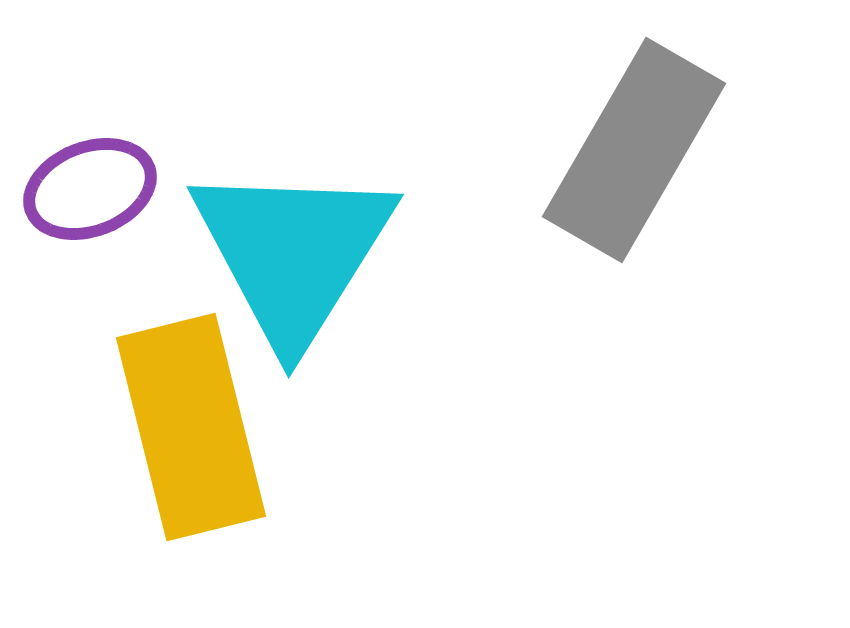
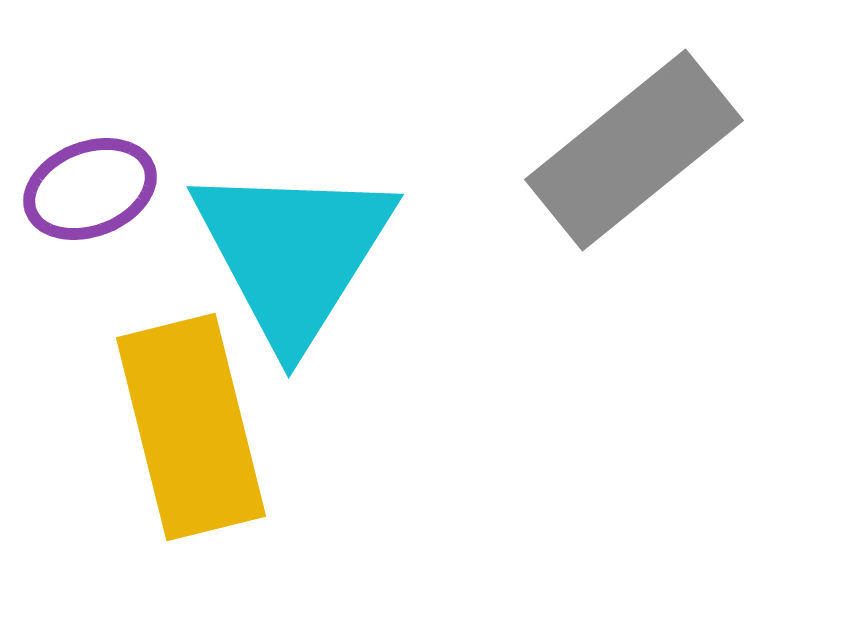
gray rectangle: rotated 21 degrees clockwise
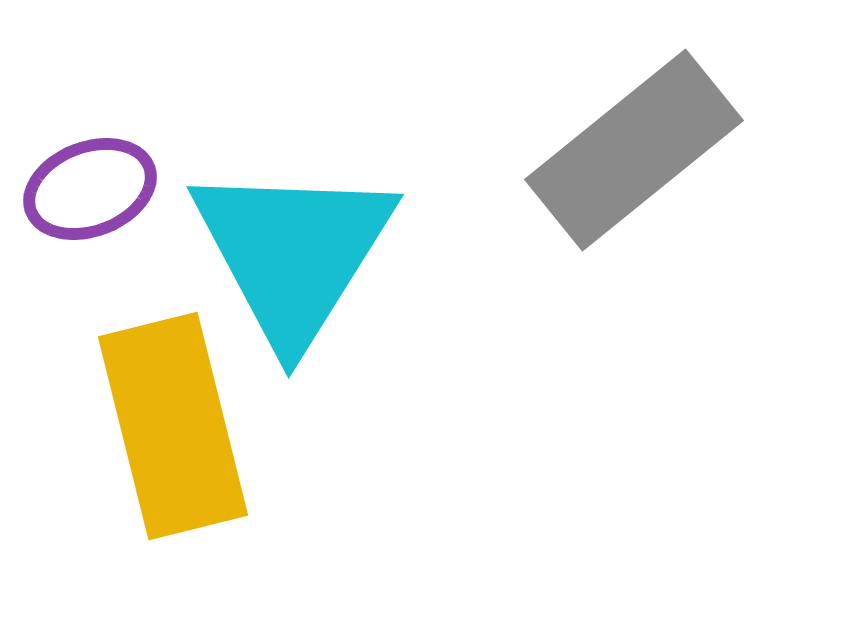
yellow rectangle: moved 18 px left, 1 px up
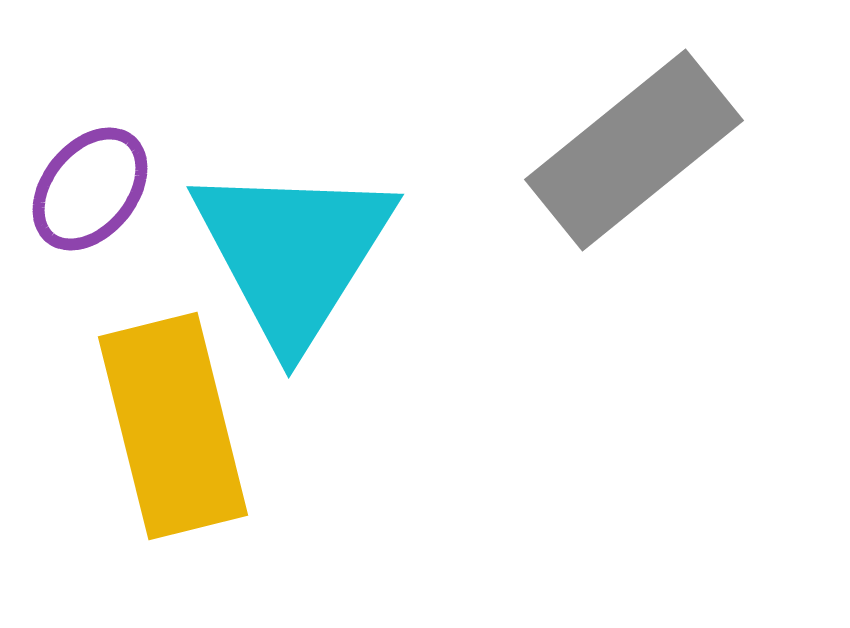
purple ellipse: rotated 30 degrees counterclockwise
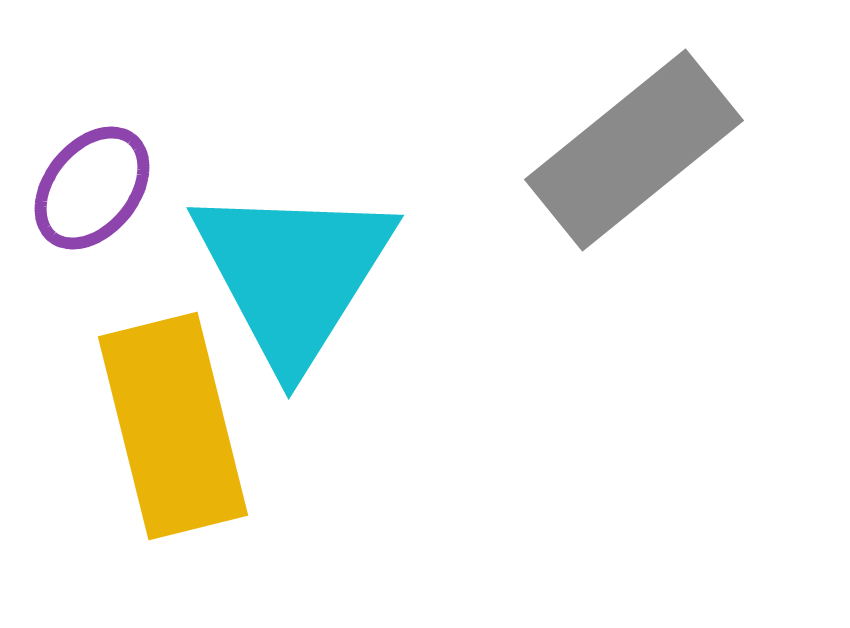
purple ellipse: moved 2 px right, 1 px up
cyan triangle: moved 21 px down
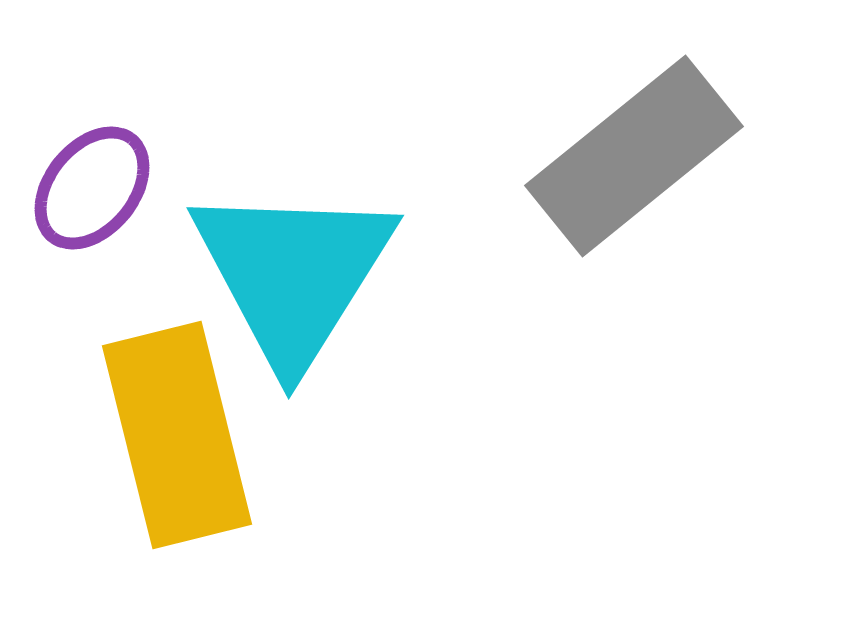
gray rectangle: moved 6 px down
yellow rectangle: moved 4 px right, 9 px down
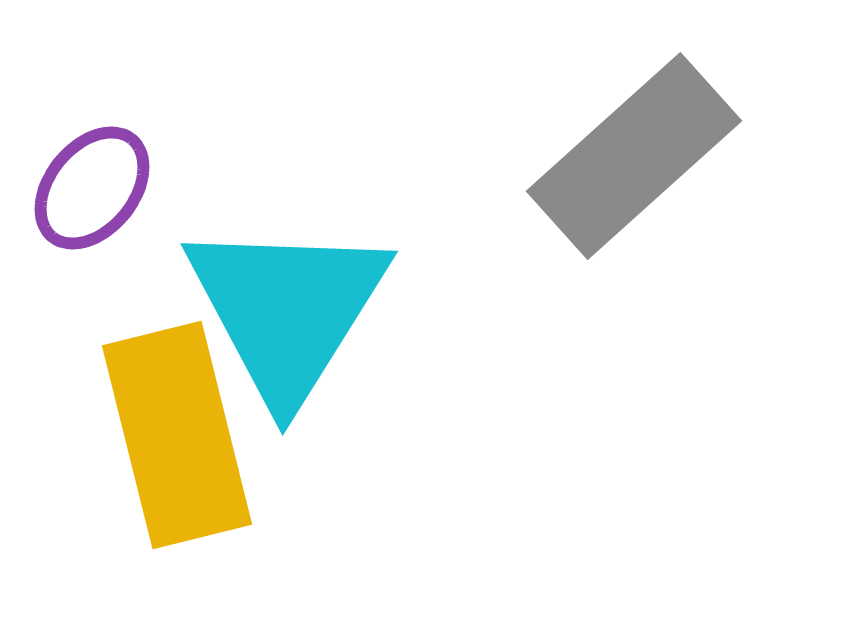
gray rectangle: rotated 3 degrees counterclockwise
cyan triangle: moved 6 px left, 36 px down
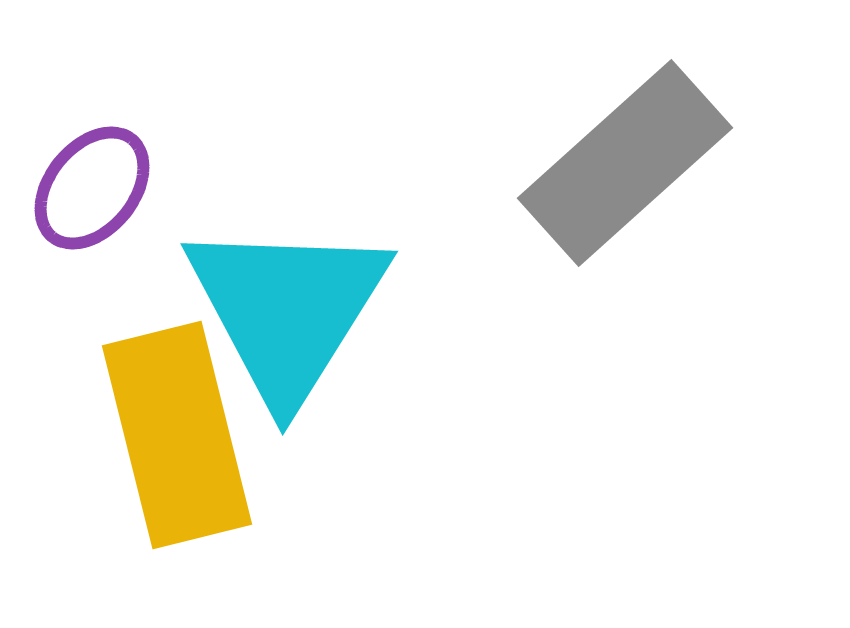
gray rectangle: moved 9 px left, 7 px down
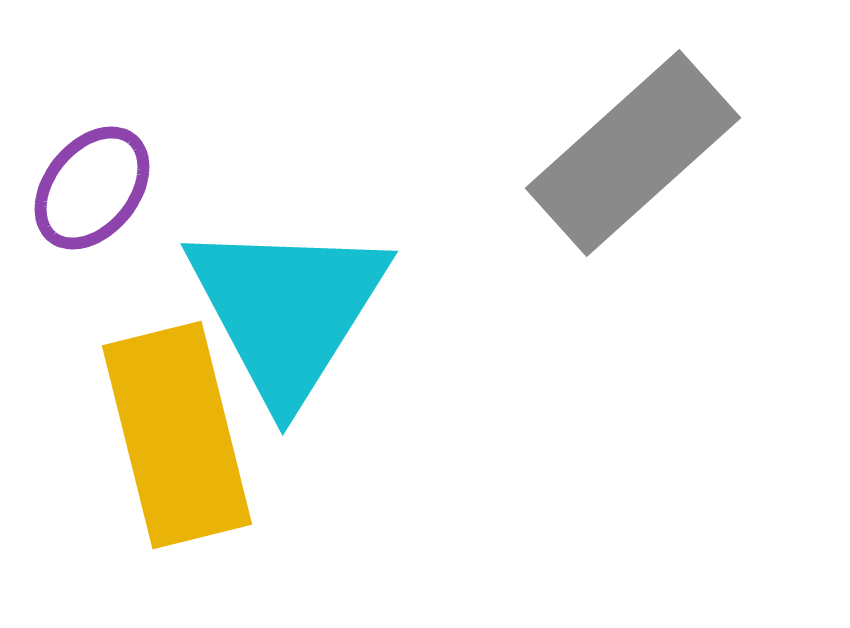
gray rectangle: moved 8 px right, 10 px up
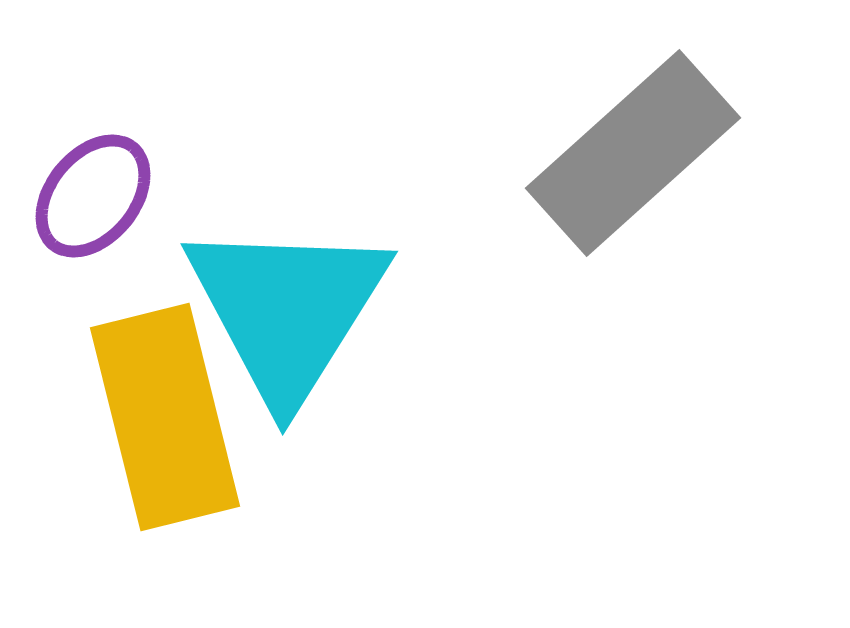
purple ellipse: moved 1 px right, 8 px down
yellow rectangle: moved 12 px left, 18 px up
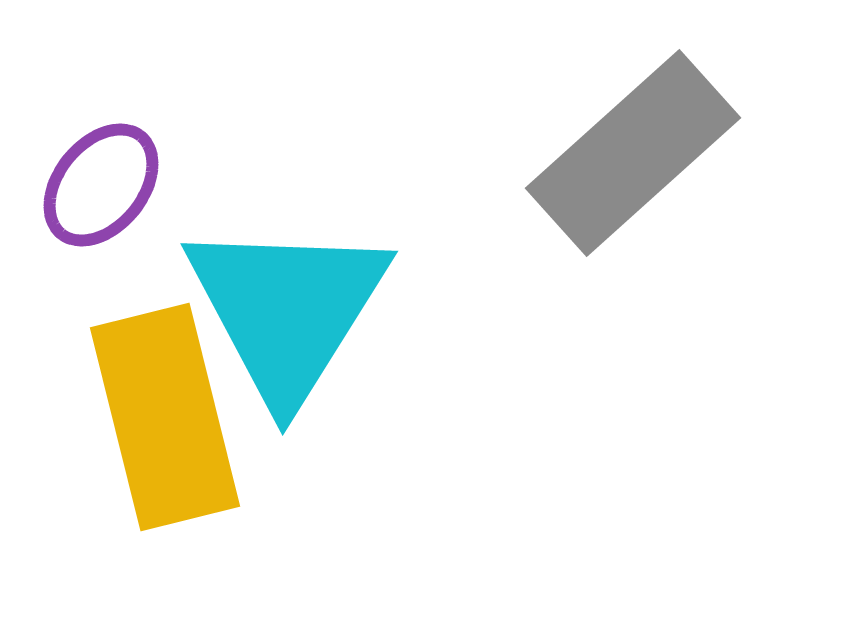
purple ellipse: moved 8 px right, 11 px up
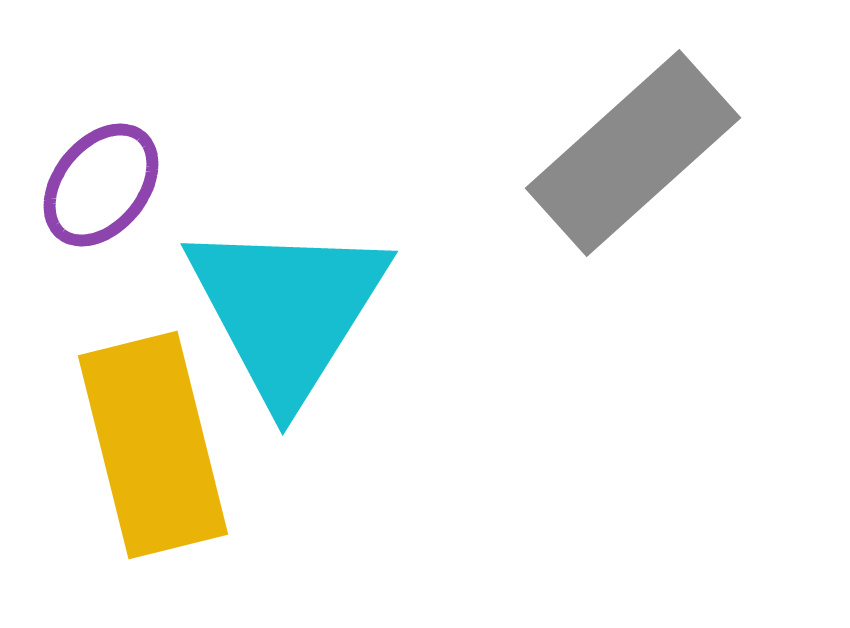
yellow rectangle: moved 12 px left, 28 px down
